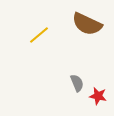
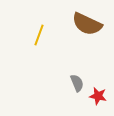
yellow line: rotated 30 degrees counterclockwise
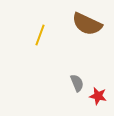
yellow line: moved 1 px right
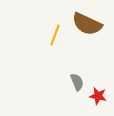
yellow line: moved 15 px right
gray semicircle: moved 1 px up
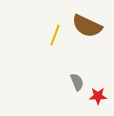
brown semicircle: moved 2 px down
red star: rotated 12 degrees counterclockwise
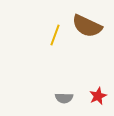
gray semicircle: moved 13 px left, 16 px down; rotated 114 degrees clockwise
red star: rotated 24 degrees counterclockwise
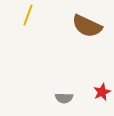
yellow line: moved 27 px left, 20 px up
red star: moved 4 px right, 4 px up
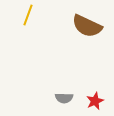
red star: moved 7 px left, 9 px down
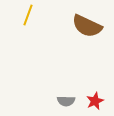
gray semicircle: moved 2 px right, 3 px down
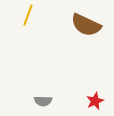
brown semicircle: moved 1 px left, 1 px up
gray semicircle: moved 23 px left
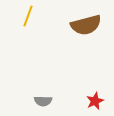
yellow line: moved 1 px down
brown semicircle: rotated 40 degrees counterclockwise
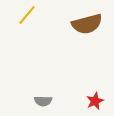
yellow line: moved 1 px left, 1 px up; rotated 20 degrees clockwise
brown semicircle: moved 1 px right, 1 px up
